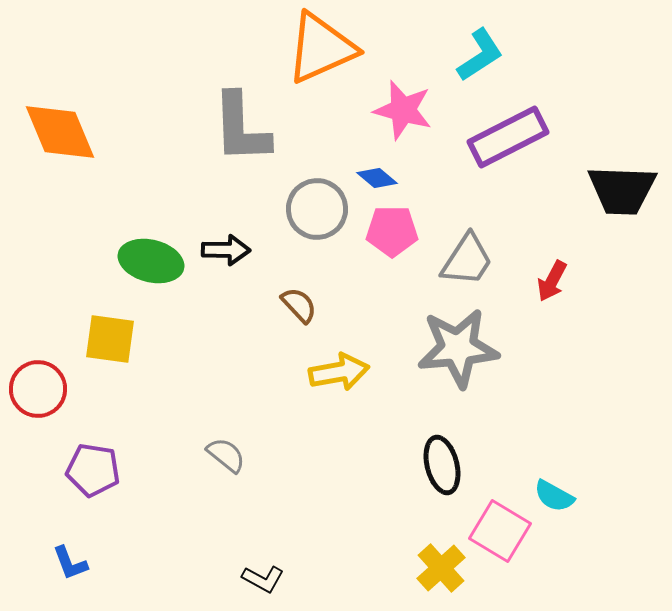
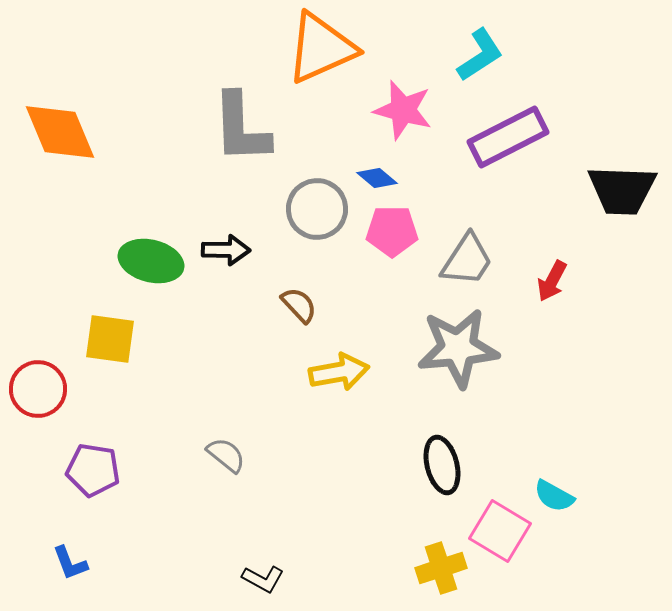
yellow cross: rotated 24 degrees clockwise
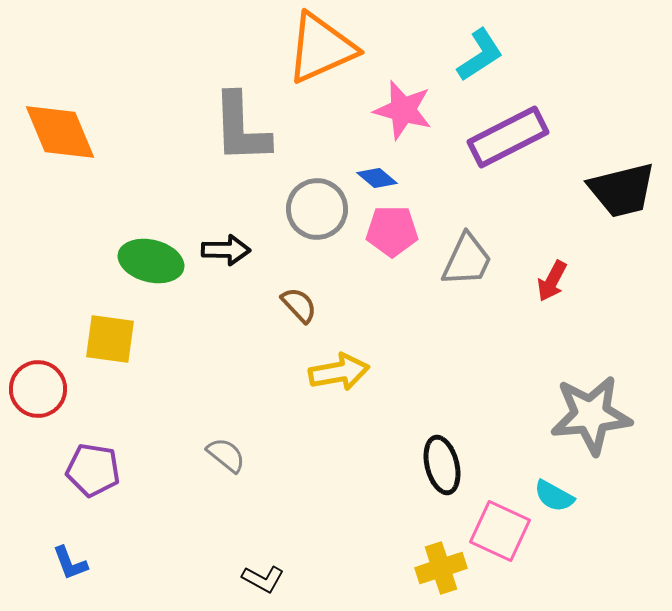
black trapezoid: rotated 16 degrees counterclockwise
gray trapezoid: rotated 8 degrees counterclockwise
gray star: moved 133 px right, 67 px down
pink square: rotated 6 degrees counterclockwise
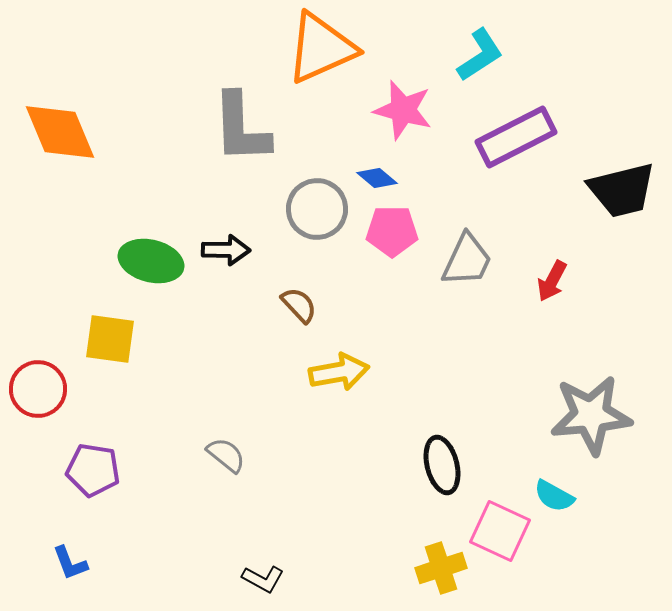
purple rectangle: moved 8 px right
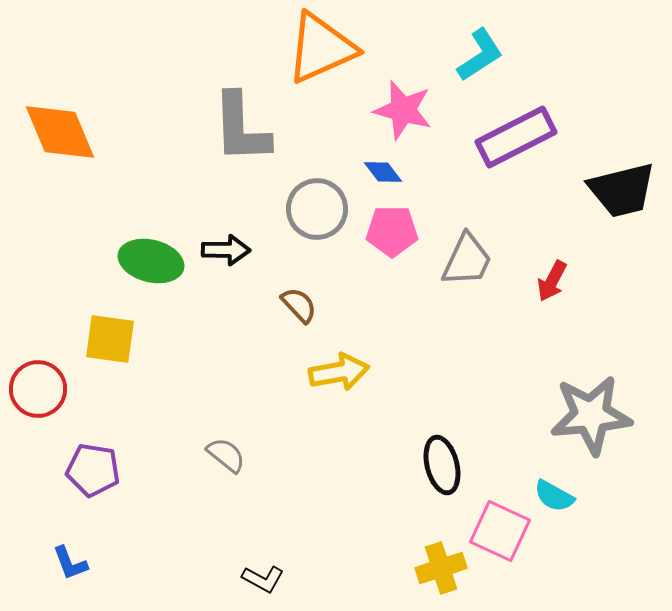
blue diamond: moved 6 px right, 6 px up; rotated 12 degrees clockwise
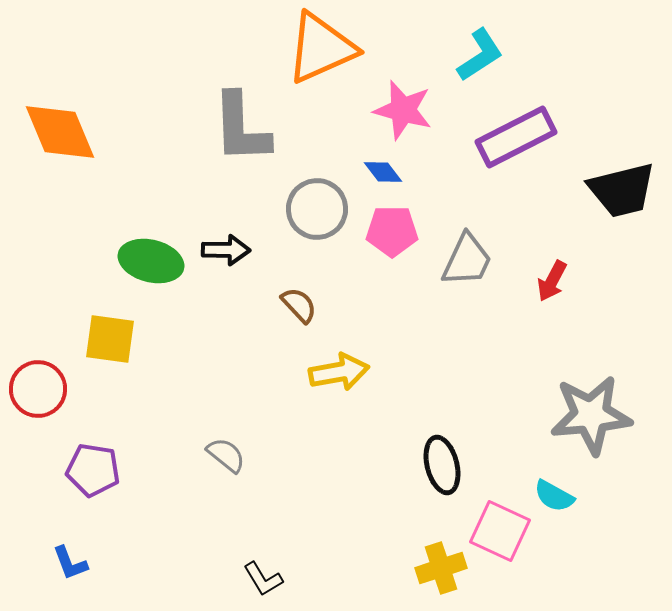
black L-shape: rotated 30 degrees clockwise
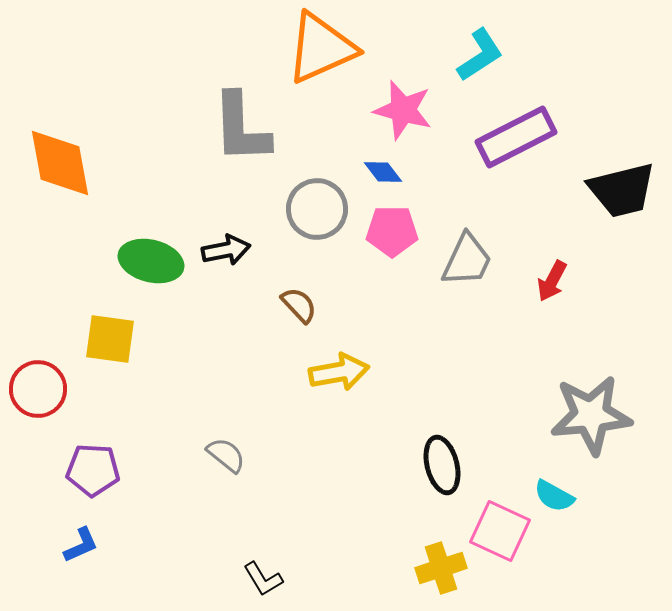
orange diamond: moved 31 px down; rotated 12 degrees clockwise
black arrow: rotated 12 degrees counterclockwise
purple pentagon: rotated 6 degrees counterclockwise
blue L-shape: moved 11 px right, 18 px up; rotated 93 degrees counterclockwise
